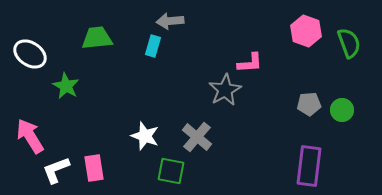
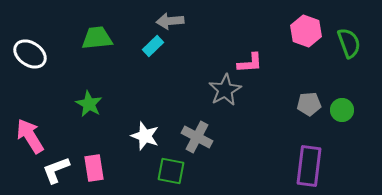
cyan rectangle: rotated 30 degrees clockwise
green star: moved 23 px right, 18 px down
gray cross: rotated 12 degrees counterclockwise
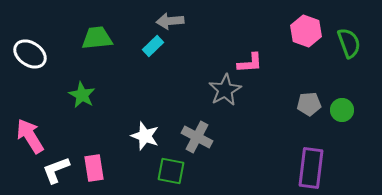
green star: moved 7 px left, 9 px up
purple rectangle: moved 2 px right, 2 px down
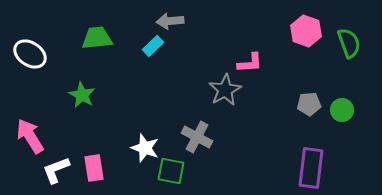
white star: moved 12 px down
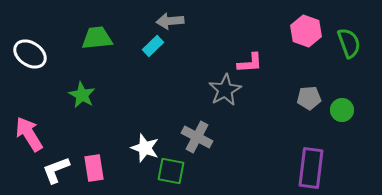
gray pentagon: moved 6 px up
pink arrow: moved 1 px left, 2 px up
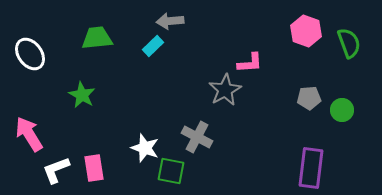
white ellipse: rotated 20 degrees clockwise
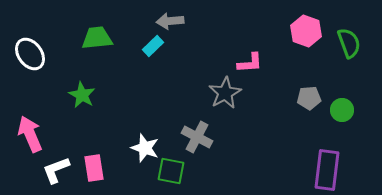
gray star: moved 3 px down
pink arrow: moved 1 px right; rotated 9 degrees clockwise
purple rectangle: moved 16 px right, 2 px down
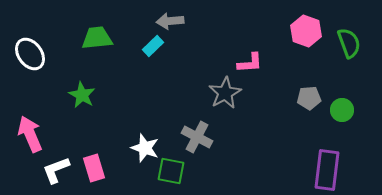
pink rectangle: rotated 8 degrees counterclockwise
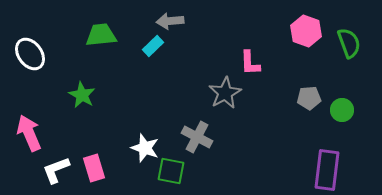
green trapezoid: moved 4 px right, 3 px up
pink L-shape: rotated 92 degrees clockwise
pink arrow: moved 1 px left, 1 px up
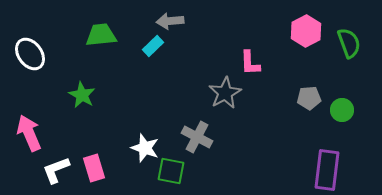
pink hexagon: rotated 12 degrees clockwise
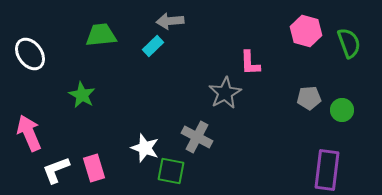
pink hexagon: rotated 16 degrees counterclockwise
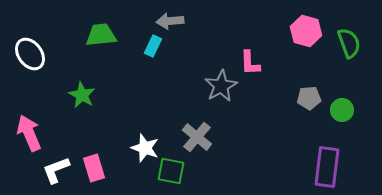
cyan rectangle: rotated 20 degrees counterclockwise
gray star: moved 4 px left, 7 px up
gray cross: rotated 12 degrees clockwise
purple rectangle: moved 3 px up
